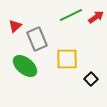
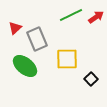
red triangle: moved 2 px down
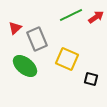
yellow square: rotated 25 degrees clockwise
black square: rotated 32 degrees counterclockwise
